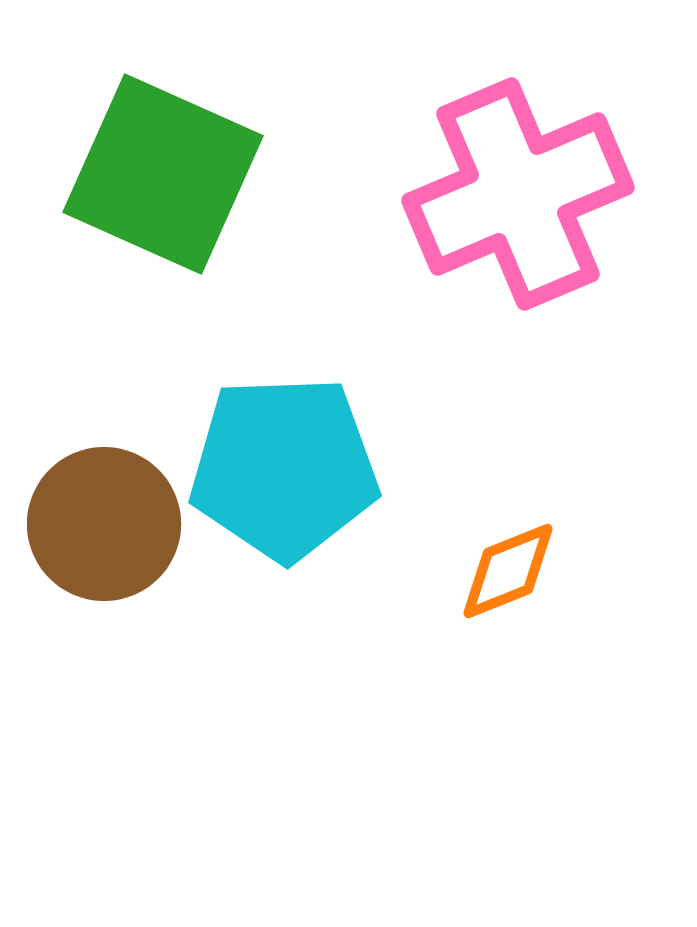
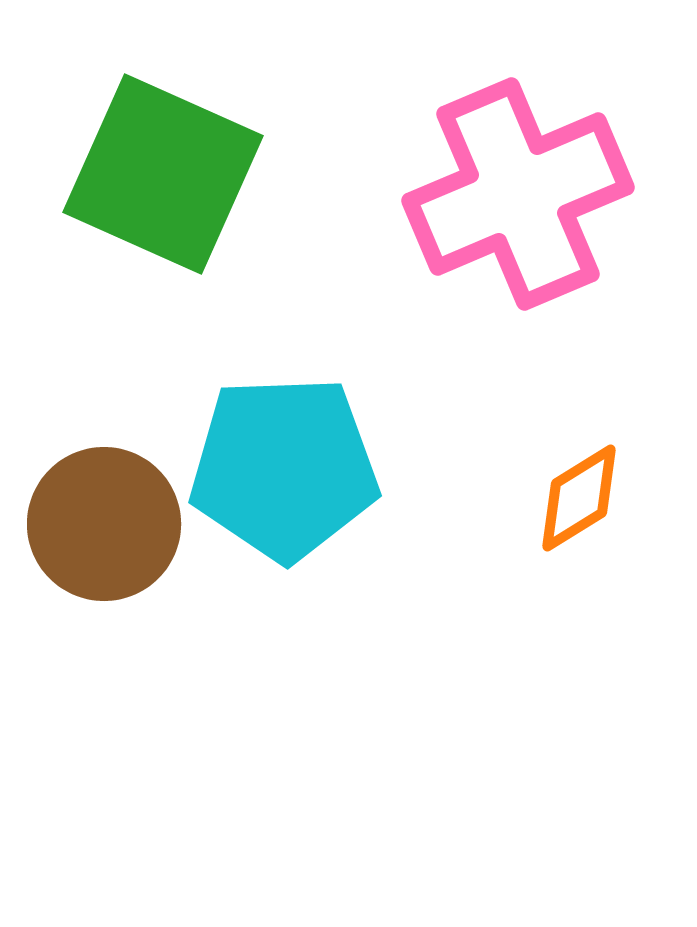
orange diamond: moved 71 px right, 73 px up; rotated 10 degrees counterclockwise
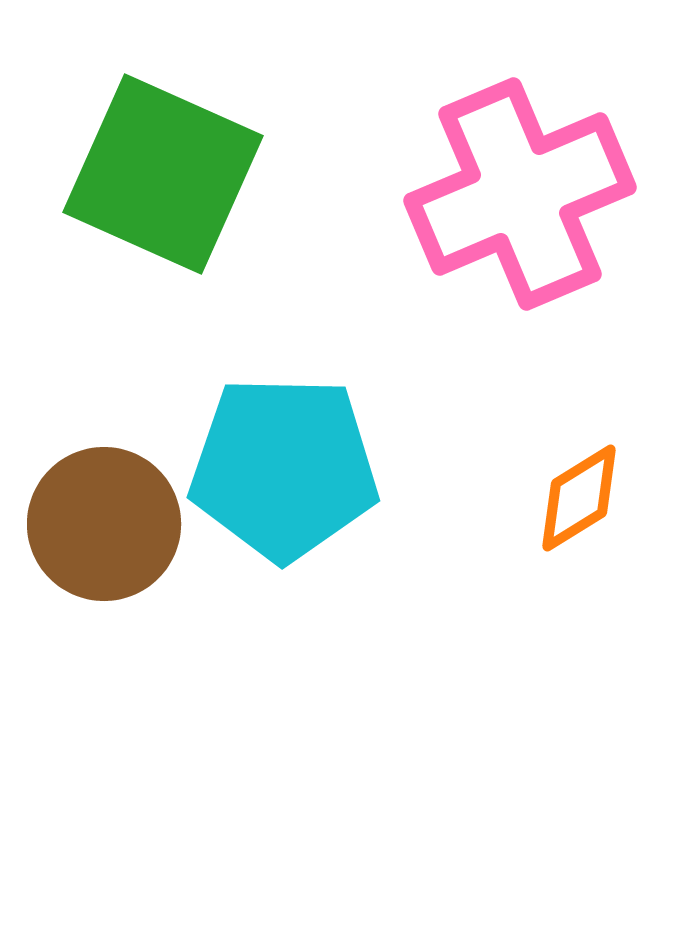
pink cross: moved 2 px right
cyan pentagon: rotated 3 degrees clockwise
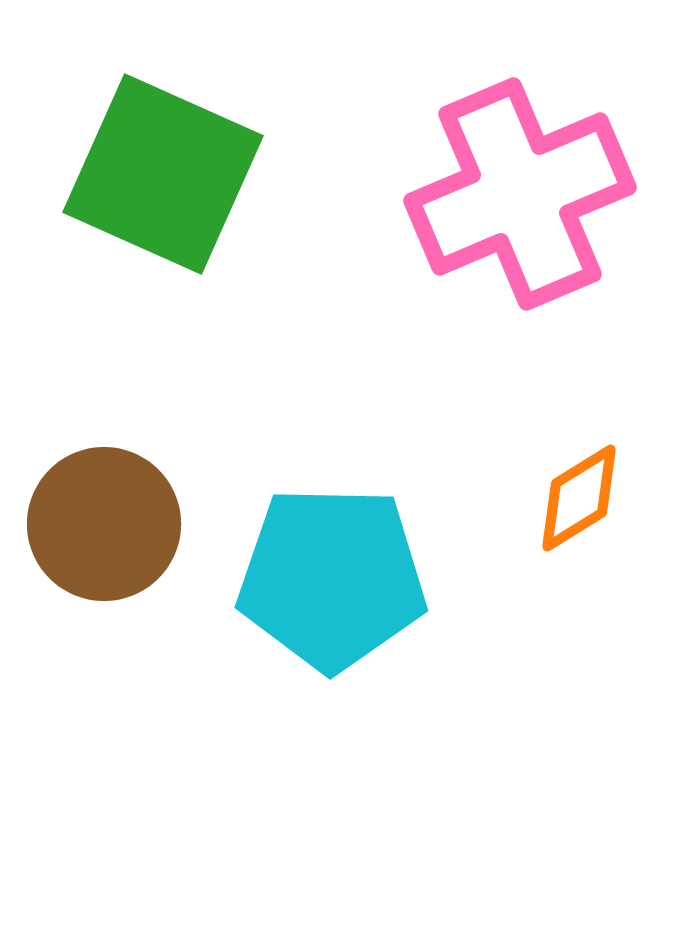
cyan pentagon: moved 48 px right, 110 px down
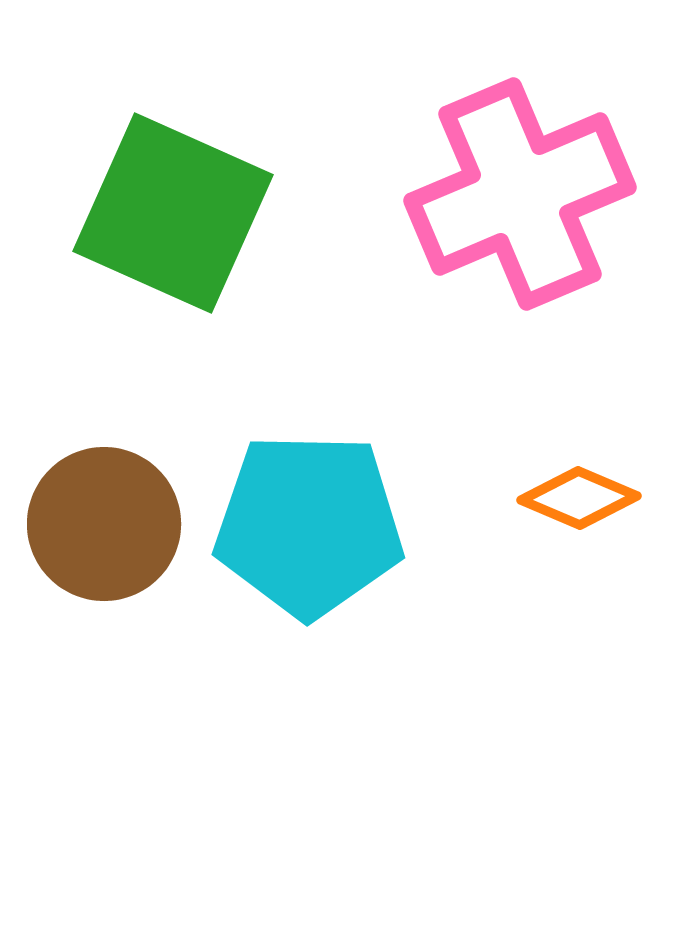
green square: moved 10 px right, 39 px down
orange diamond: rotated 55 degrees clockwise
cyan pentagon: moved 23 px left, 53 px up
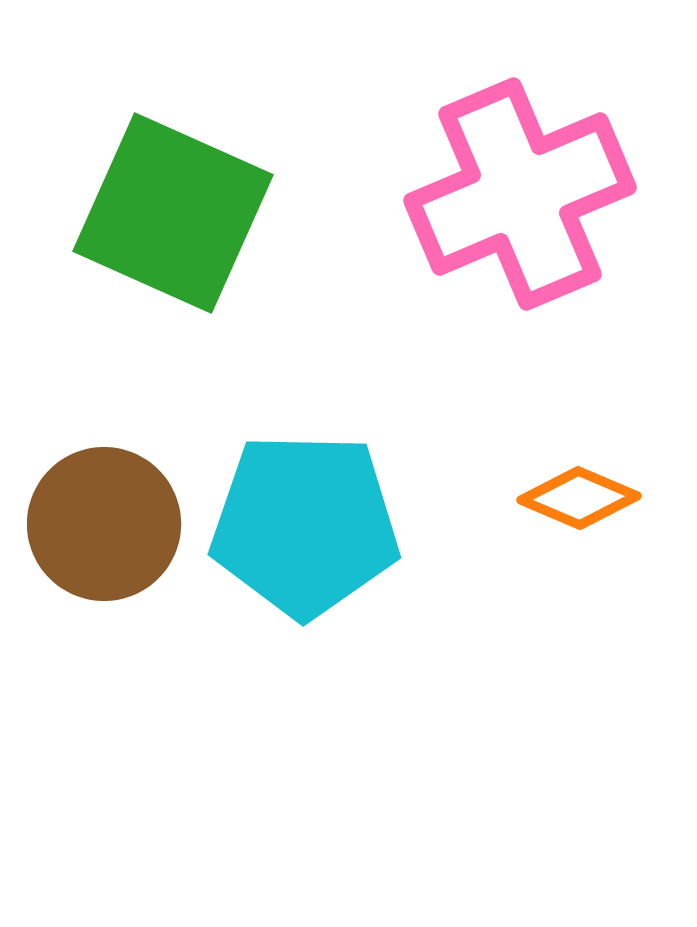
cyan pentagon: moved 4 px left
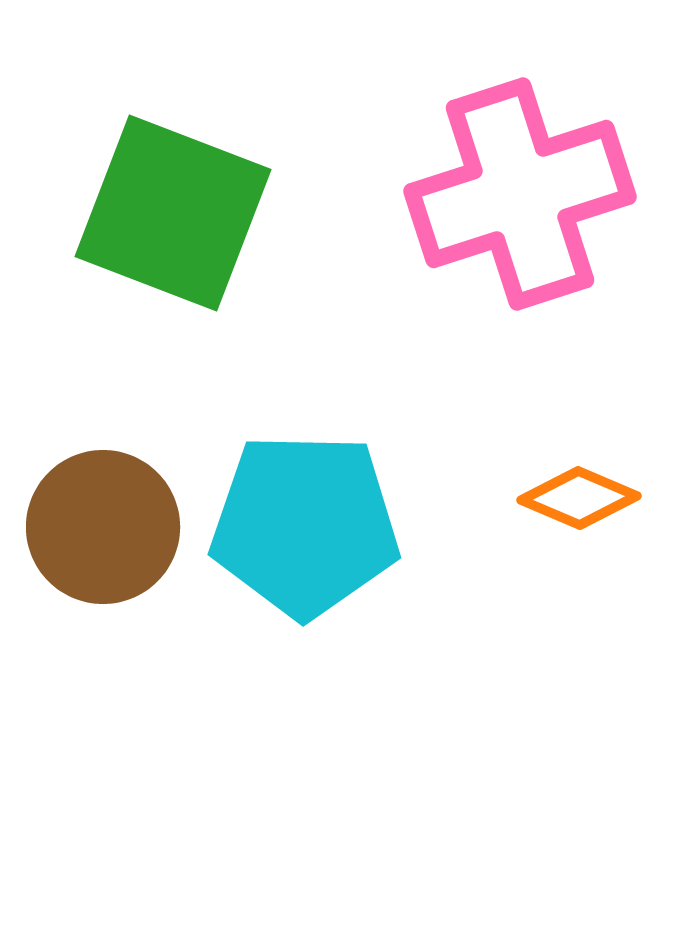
pink cross: rotated 5 degrees clockwise
green square: rotated 3 degrees counterclockwise
brown circle: moved 1 px left, 3 px down
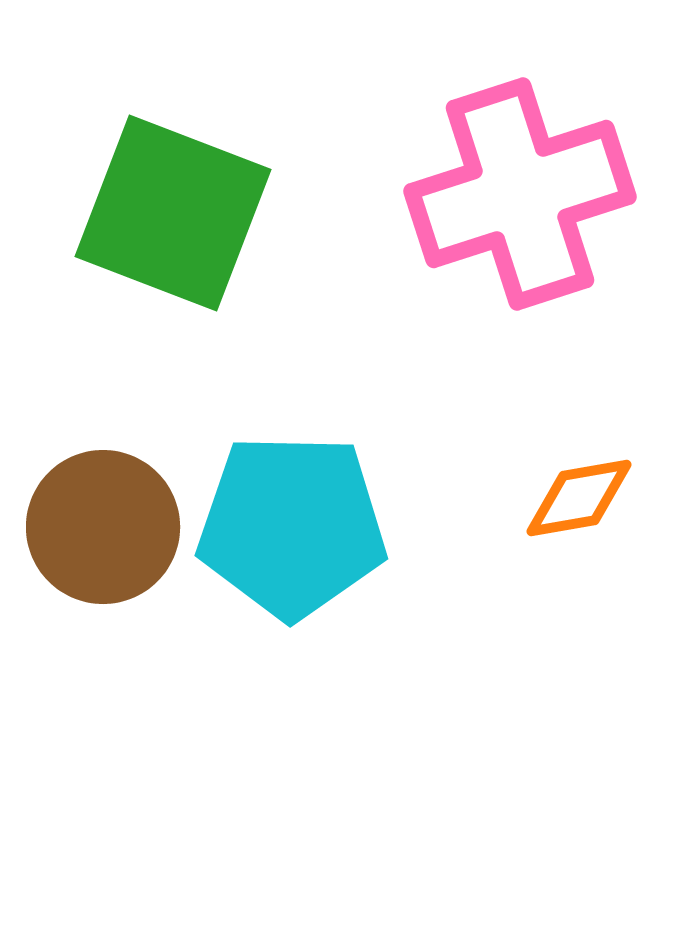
orange diamond: rotated 33 degrees counterclockwise
cyan pentagon: moved 13 px left, 1 px down
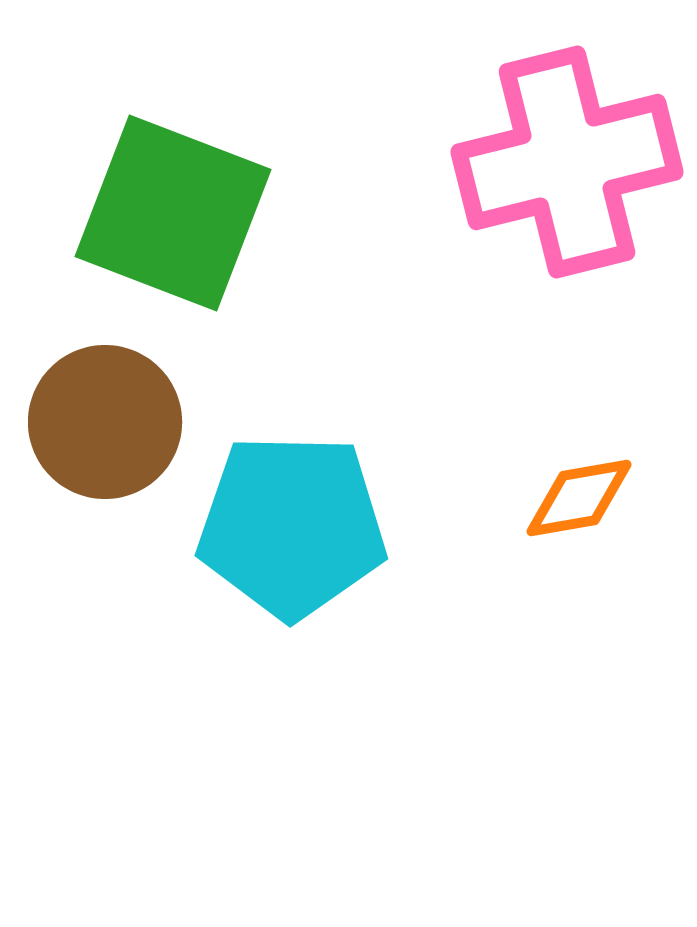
pink cross: moved 47 px right, 32 px up; rotated 4 degrees clockwise
brown circle: moved 2 px right, 105 px up
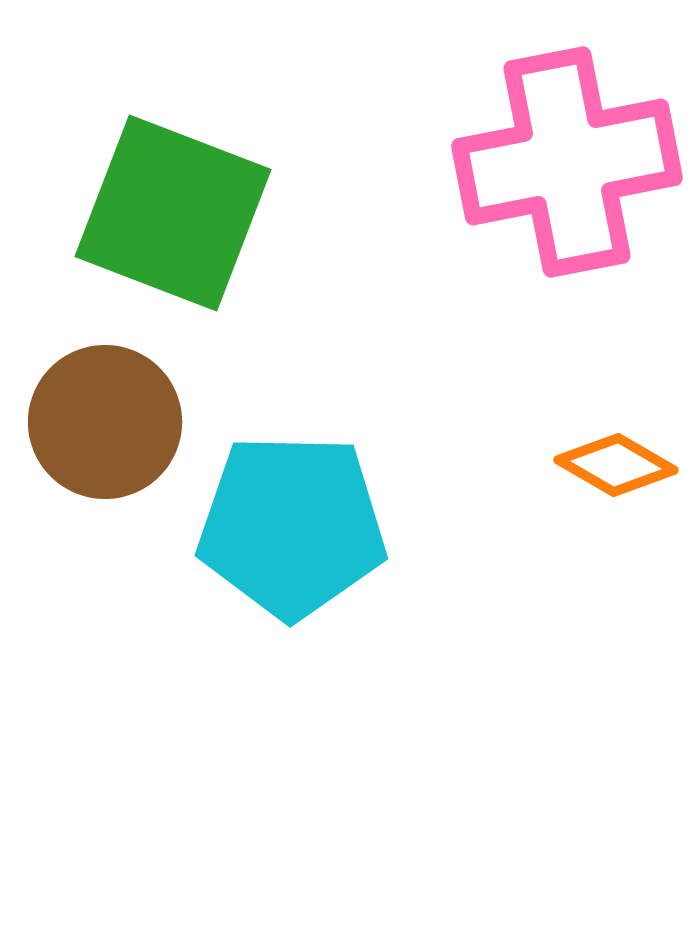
pink cross: rotated 3 degrees clockwise
orange diamond: moved 37 px right, 33 px up; rotated 40 degrees clockwise
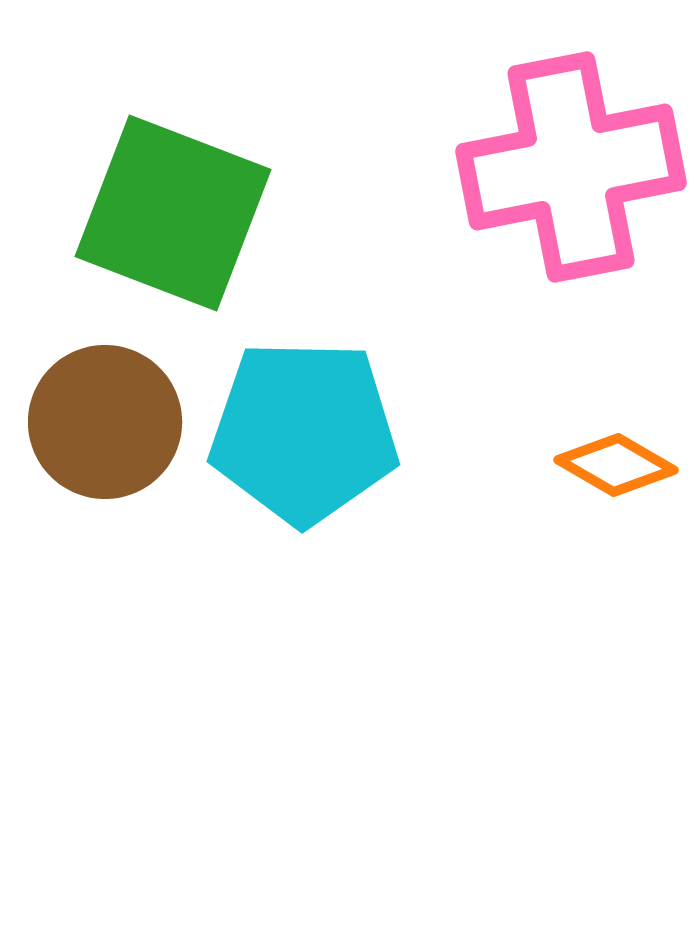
pink cross: moved 4 px right, 5 px down
cyan pentagon: moved 12 px right, 94 px up
